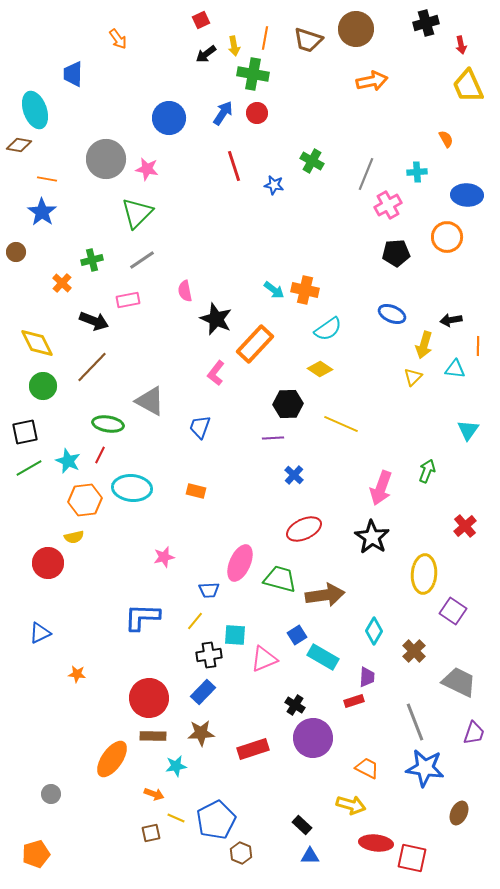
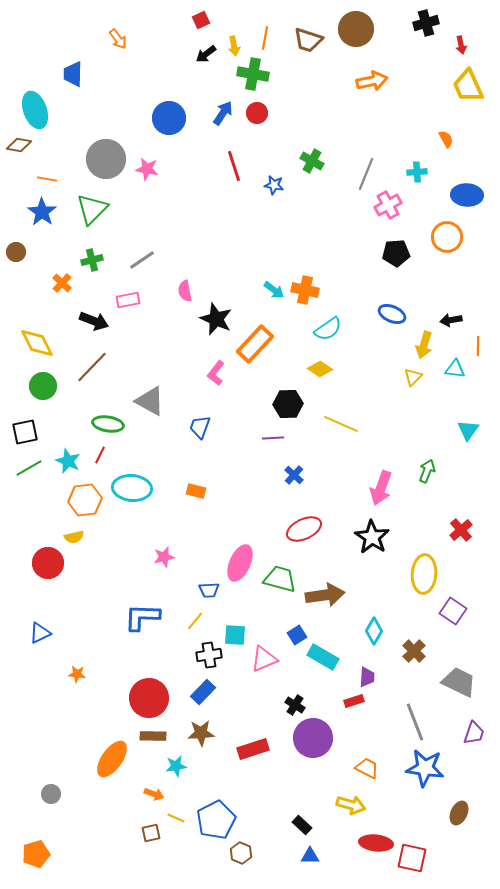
green triangle at (137, 213): moved 45 px left, 4 px up
red cross at (465, 526): moved 4 px left, 4 px down
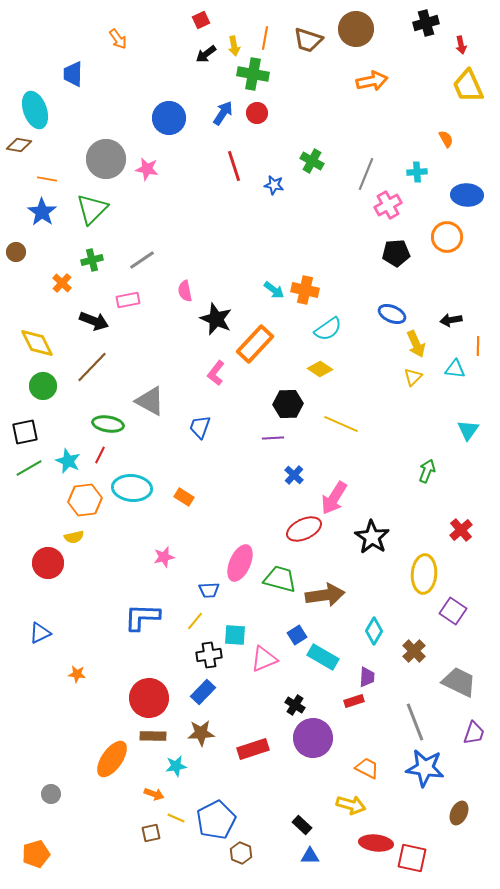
yellow arrow at (424, 345): moved 8 px left, 1 px up; rotated 40 degrees counterclockwise
pink arrow at (381, 488): moved 47 px left, 10 px down; rotated 12 degrees clockwise
orange rectangle at (196, 491): moved 12 px left, 6 px down; rotated 18 degrees clockwise
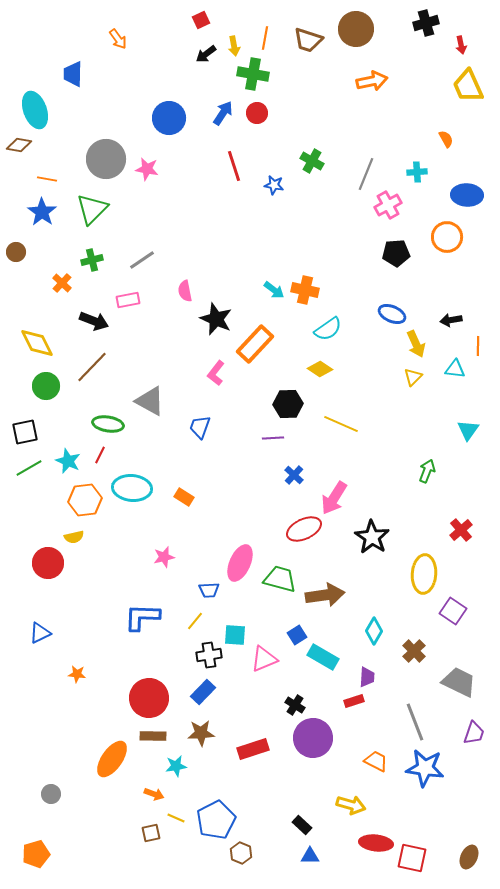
green circle at (43, 386): moved 3 px right
orange trapezoid at (367, 768): moved 9 px right, 7 px up
brown ellipse at (459, 813): moved 10 px right, 44 px down
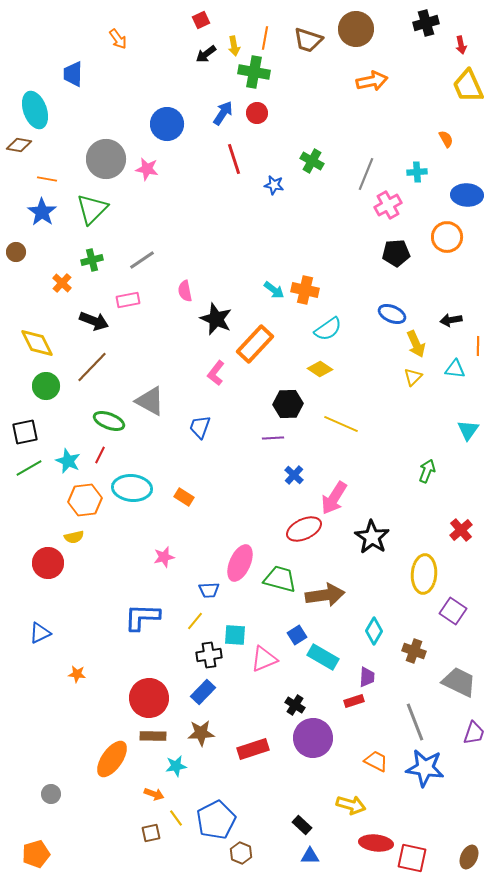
green cross at (253, 74): moved 1 px right, 2 px up
blue circle at (169, 118): moved 2 px left, 6 px down
red line at (234, 166): moved 7 px up
green ellipse at (108, 424): moved 1 px right, 3 px up; rotated 12 degrees clockwise
brown cross at (414, 651): rotated 25 degrees counterclockwise
yellow line at (176, 818): rotated 30 degrees clockwise
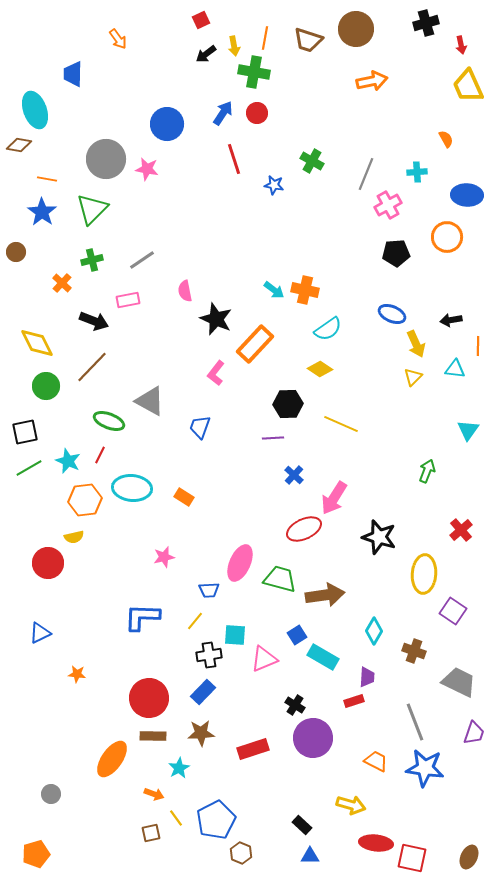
black star at (372, 537): moved 7 px right; rotated 16 degrees counterclockwise
cyan star at (176, 766): moved 3 px right, 2 px down; rotated 20 degrees counterclockwise
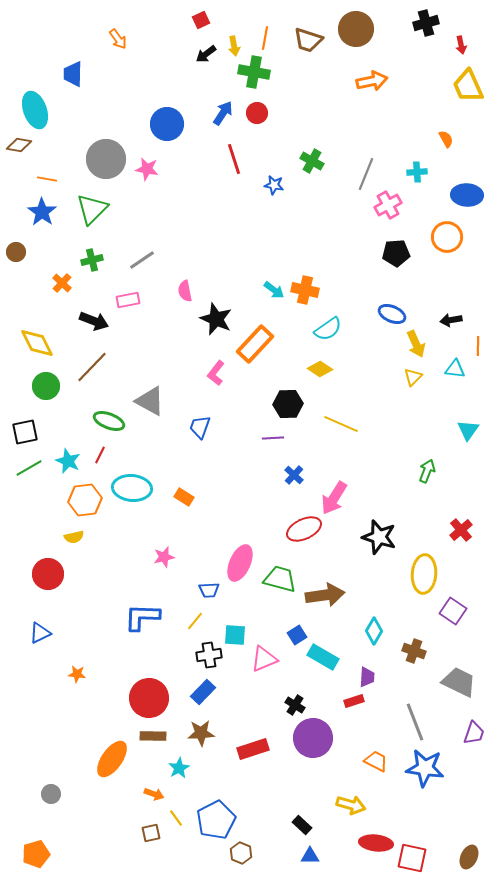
red circle at (48, 563): moved 11 px down
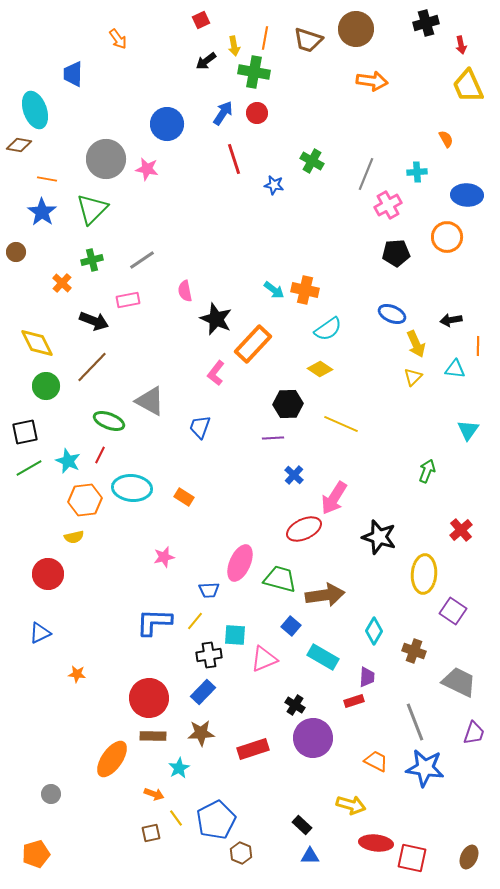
black arrow at (206, 54): moved 7 px down
orange arrow at (372, 81): rotated 20 degrees clockwise
orange rectangle at (255, 344): moved 2 px left
blue L-shape at (142, 617): moved 12 px right, 5 px down
blue square at (297, 635): moved 6 px left, 9 px up; rotated 18 degrees counterclockwise
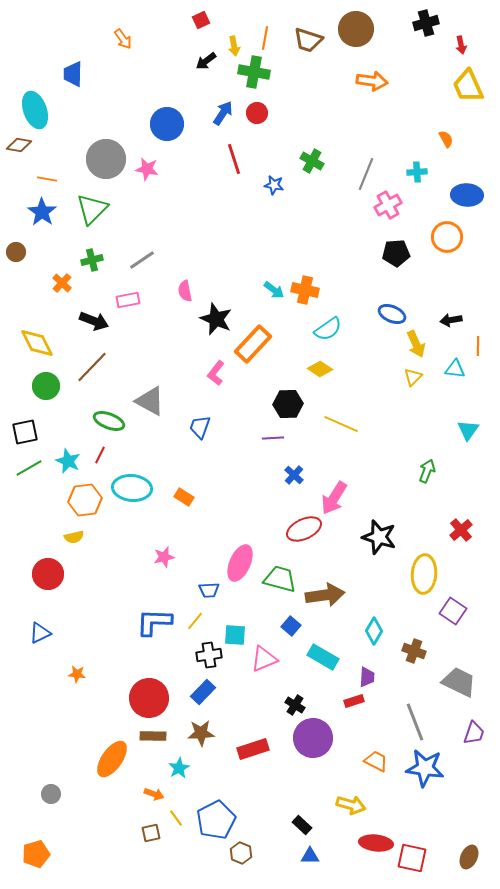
orange arrow at (118, 39): moved 5 px right
